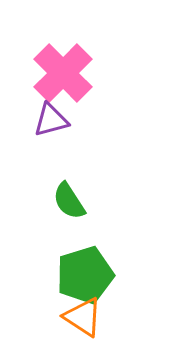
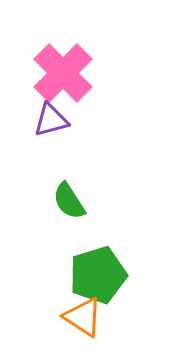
green pentagon: moved 13 px right
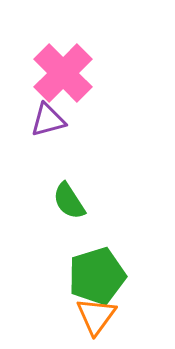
purple triangle: moved 3 px left
green pentagon: moved 1 px left, 1 px down
orange triangle: moved 13 px right, 1 px up; rotated 33 degrees clockwise
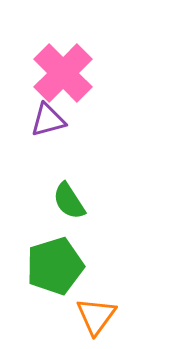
green pentagon: moved 42 px left, 10 px up
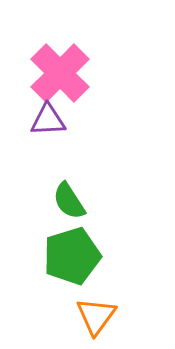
pink cross: moved 3 px left
purple triangle: rotated 12 degrees clockwise
green pentagon: moved 17 px right, 10 px up
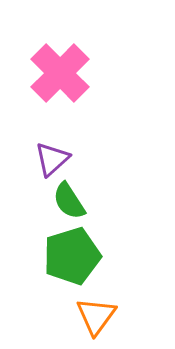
purple triangle: moved 4 px right, 39 px down; rotated 39 degrees counterclockwise
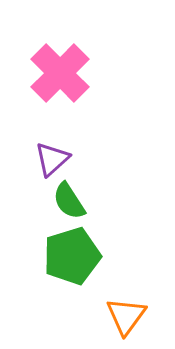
orange triangle: moved 30 px right
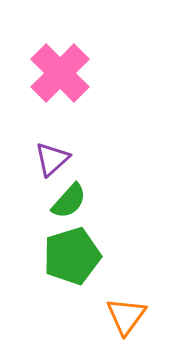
green semicircle: rotated 105 degrees counterclockwise
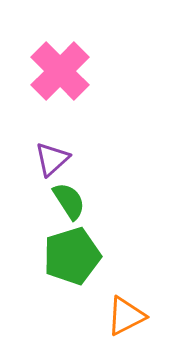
pink cross: moved 2 px up
green semicircle: rotated 75 degrees counterclockwise
orange triangle: rotated 27 degrees clockwise
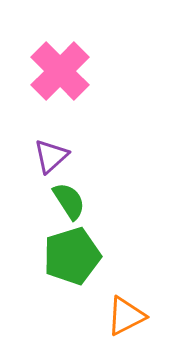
purple triangle: moved 1 px left, 3 px up
